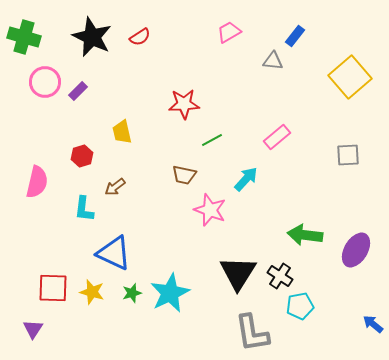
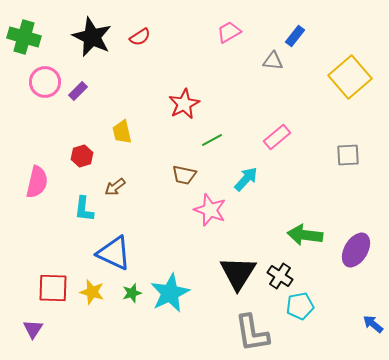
red star: rotated 24 degrees counterclockwise
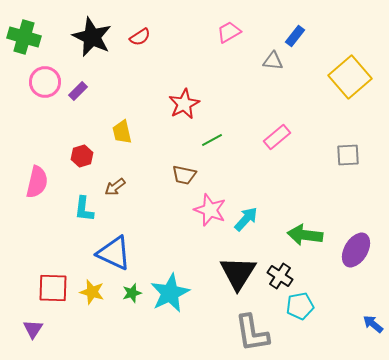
cyan arrow: moved 40 px down
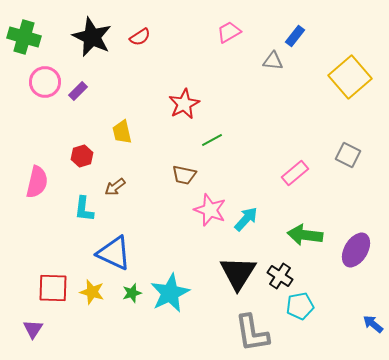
pink rectangle: moved 18 px right, 36 px down
gray square: rotated 30 degrees clockwise
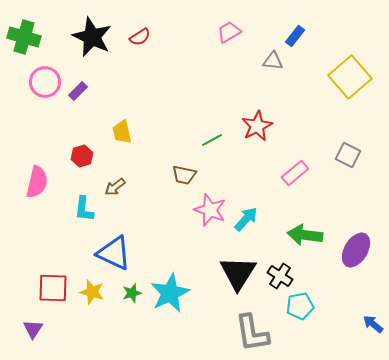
red star: moved 73 px right, 22 px down
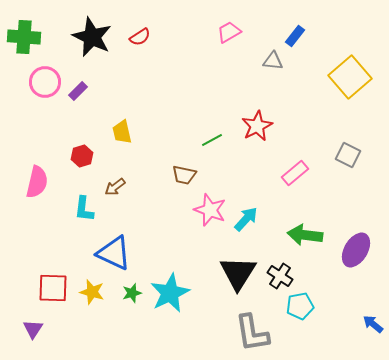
green cross: rotated 12 degrees counterclockwise
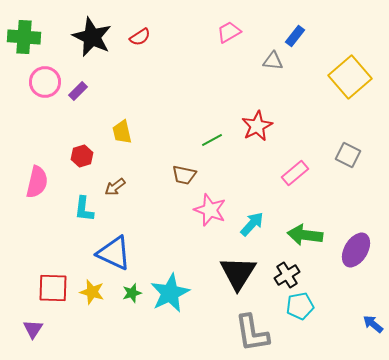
cyan arrow: moved 6 px right, 5 px down
black cross: moved 7 px right, 1 px up; rotated 25 degrees clockwise
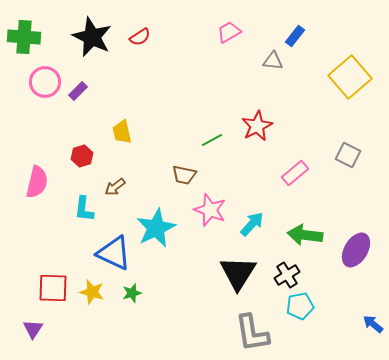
cyan star: moved 14 px left, 65 px up
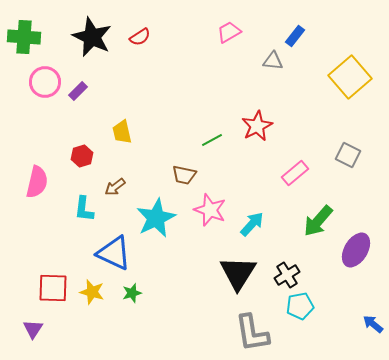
cyan star: moved 10 px up
green arrow: moved 13 px right, 14 px up; rotated 56 degrees counterclockwise
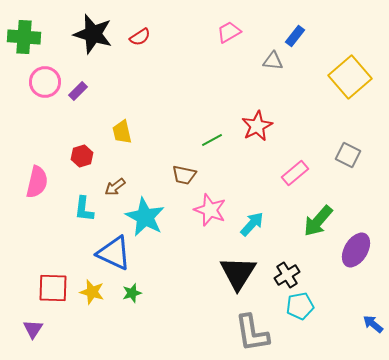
black star: moved 1 px right, 3 px up; rotated 9 degrees counterclockwise
cyan star: moved 11 px left, 1 px up; rotated 18 degrees counterclockwise
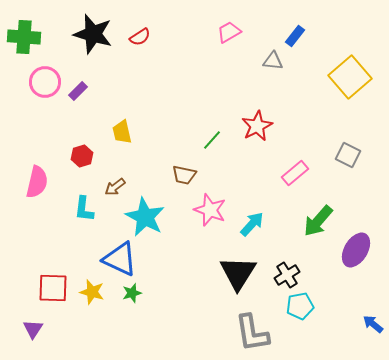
green line: rotated 20 degrees counterclockwise
blue triangle: moved 6 px right, 6 px down
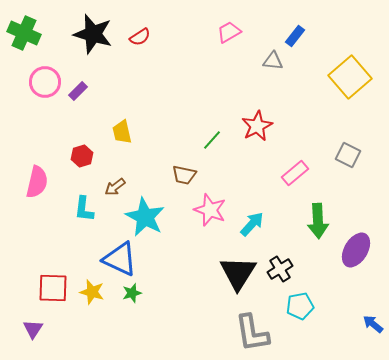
green cross: moved 4 px up; rotated 20 degrees clockwise
green arrow: rotated 44 degrees counterclockwise
black cross: moved 7 px left, 6 px up
